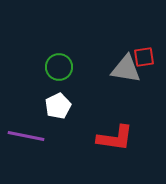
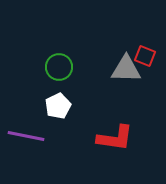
red square: moved 1 px right, 1 px up; rotated 30 degrees clockwise
gray triangle: rotated 8 degrees counterclockwise
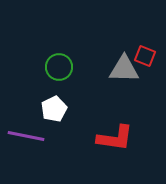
gray triangle: moved 2 px left
white pentagon: moved 4 px left, 3 px down
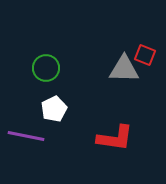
red square: moved 1 px up
green circle: moved 13 px left, 1 px down
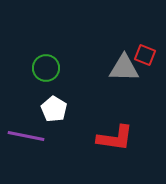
gray triangle: moved 1 px up
white pentagon: rotated 15 degrees counterclockwise
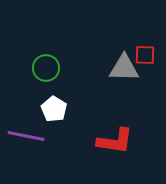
red square: rotated 20 degrees counterclockwise
red L-shape: moved 3 px down
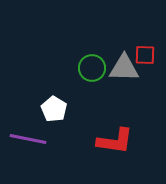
green circle: moved 46 px right
purple line: moved 2 px right, 3 px down
